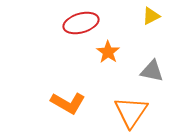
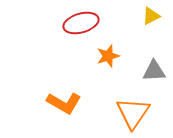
orange star: moved 4 px down; rotated 20 degrees clockwise
gray triangle: moved 2 px right; rotated 15 degrees counterclockwise
orange L-shape: moved 4 px left
orange triangle: moved 2 px right, 1 px down
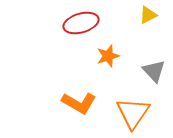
yellow triangle: moved 3 px left, 1 px up
gray triangle: rotated 50 degrees clockwise
orange L-shape: moved 15 px right
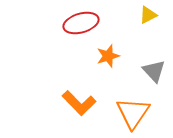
orange L-shape: rotated 16 degrees clockwise
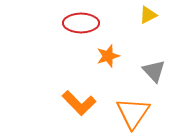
red ellipse: rotated 16 degrees clockwise
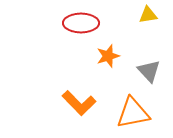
yellow triangle: rotated 18 degrees clockwise
gray triangle: moved 5 px left
orange triangle: rotated 45 degrees clockwise
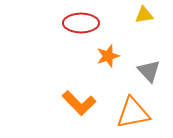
yellow triangle: moved 4 px left
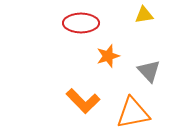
orange L-shape: moved 4 px right, 2 px up
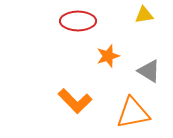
red ellipse: moved 3 px left, 2 px up
gray triangle: rotated 15 degrees counterclockwise
orange L-shape: moved 8 px left
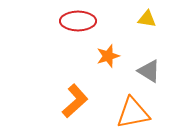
yellow triangle: moved 3 px right, 4 px down; rotated 18 degrees clockwise
orange L-shape: rotated 88 degrees counterclockwise
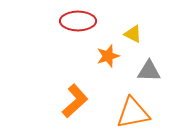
yellow triangle: moved 14 px left, 15 px down; rotated 18 degrees clockwise
gray triangle: rotated 30 degrees counterclockwise
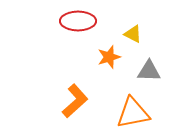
orange star: moved 1 px right, 1 px down
